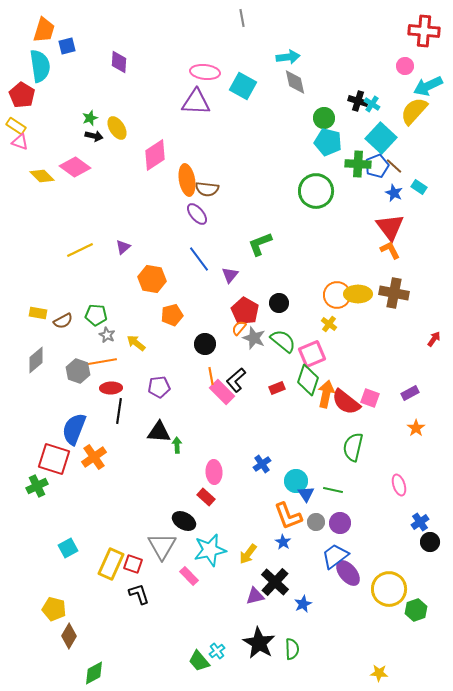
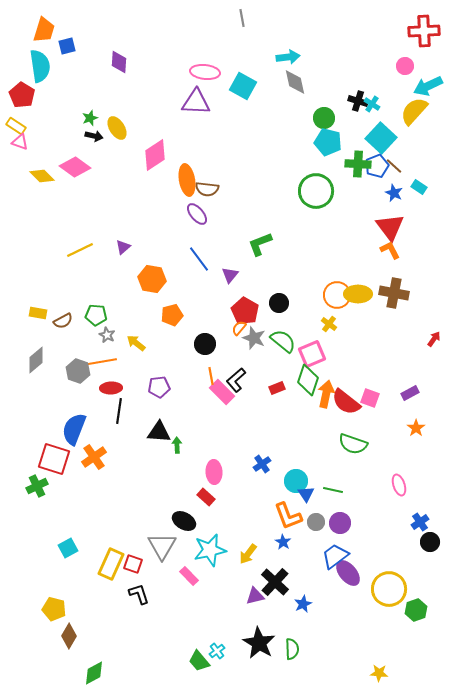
red cross at (424, 31): rotated 8 degrees counterclockwise
green semicircle at (353, 447): moved 3 px up; rotated 84 degrees counterclockwise
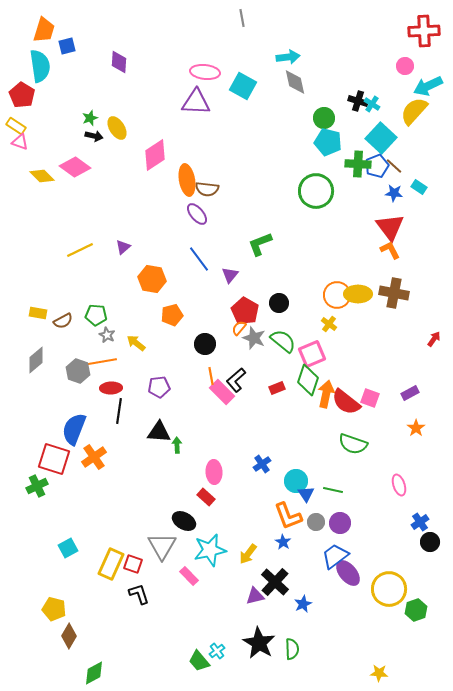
blue star at (394, 193): rotated 18 degrees counterclockwise
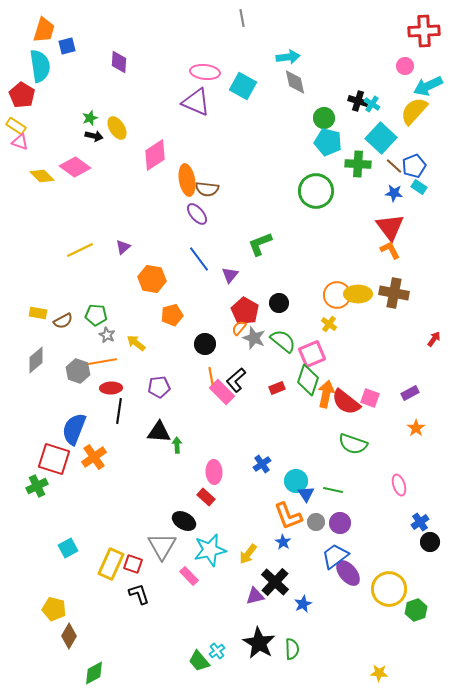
purple triangle at (196, 102): rotated 20 degrees clockwise
blue pentagon at (377, 166): moved 37 px right
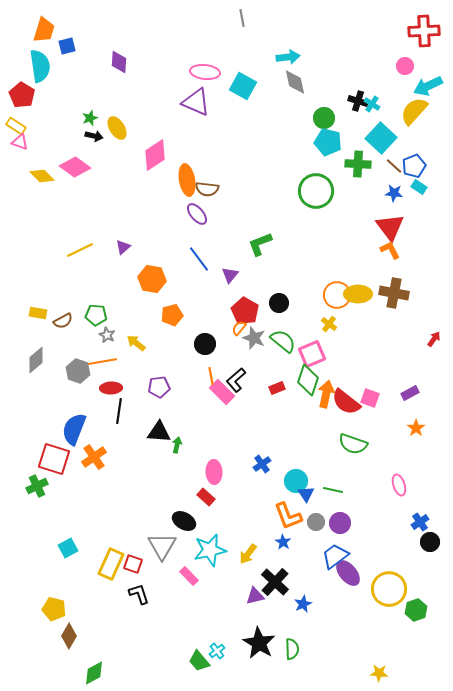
green arrow at (177, 445): rotated 14 degrees clockwise
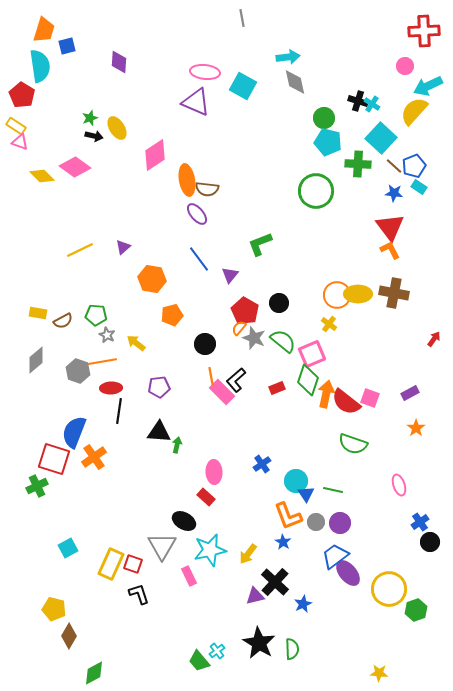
blue semicircle at (74, 429): moved 3 px down
pink rectangle at (189, 576): rotated 18 degrees clockwise
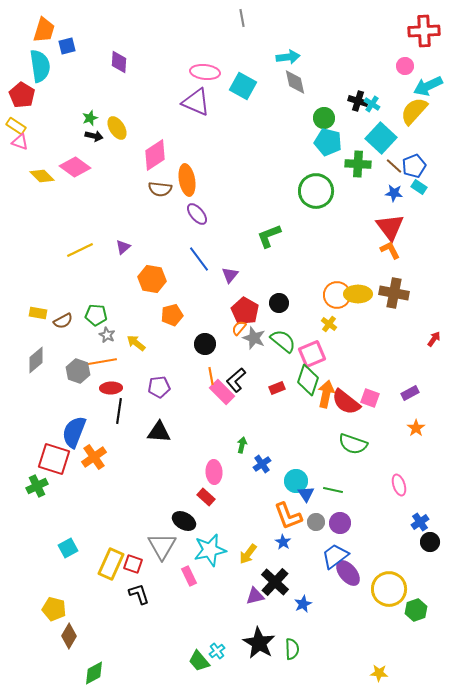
brown semicircle at (207, 189): moved 47 px left
green L-shape at (260, 244): moved 9 px right, 8 px up
green arrow at (177, 445): moved 65 px right
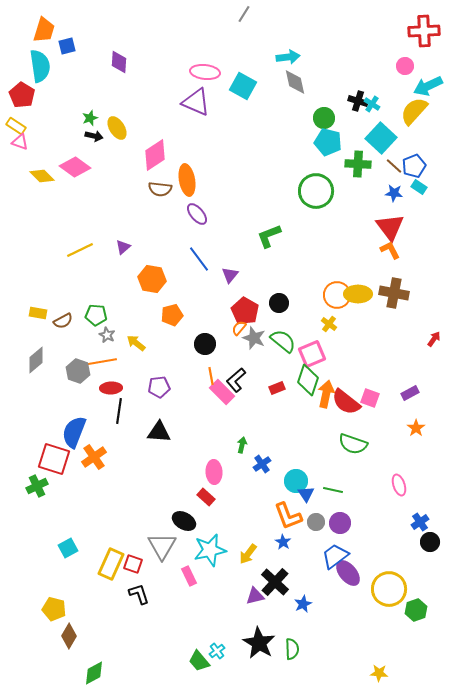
gray line at (242, 18): moved 2 px right, 4 px up; rotated 42 degrees clockwise
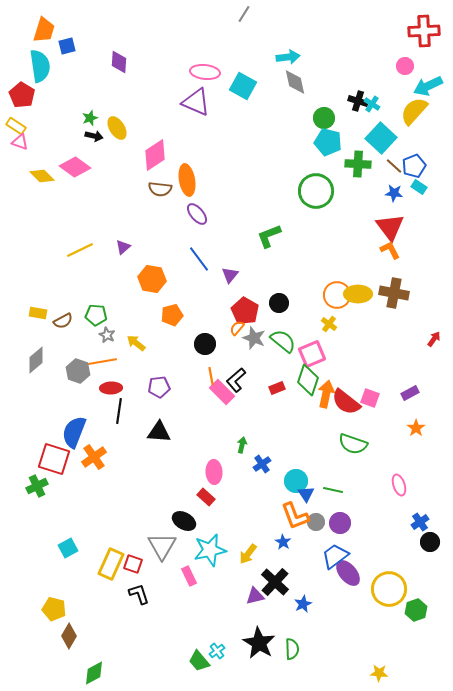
orange semicircle at (239, 328): moved 2 px left
orange L-shape at (288, 516): moved 7 px right
